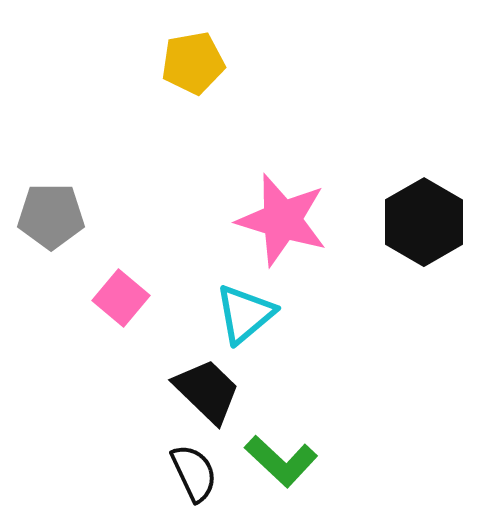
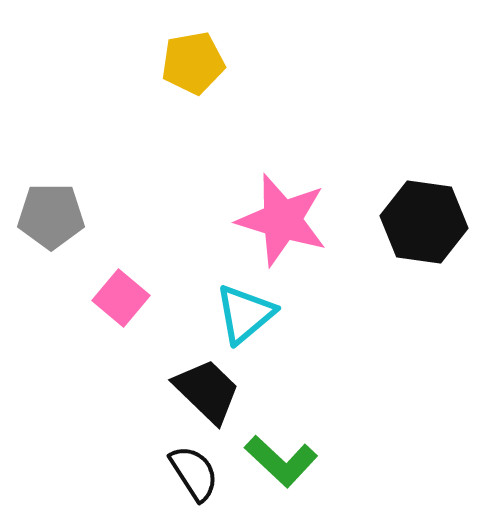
black hexagon: rotated 22 degrees counterclockwise
black semicircle: rotated 8 degrees counterclockwise
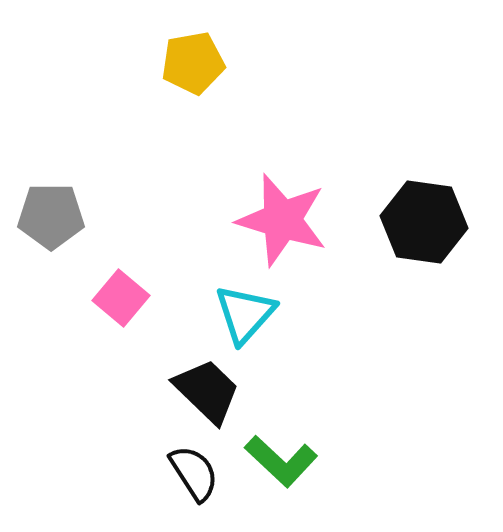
cyan triangle: rotated 8 degrees counterclockwise
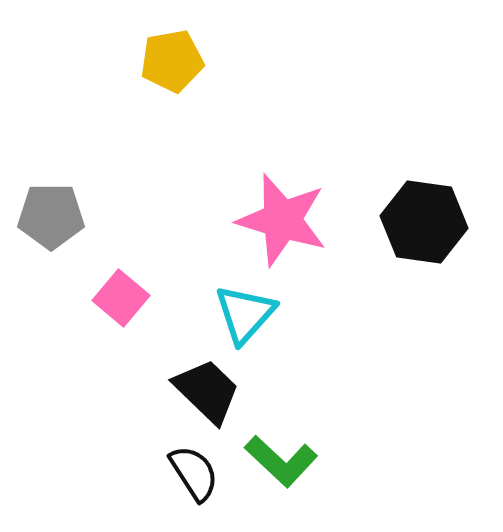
yellow pentagon: moved 21 px left, 2 px up
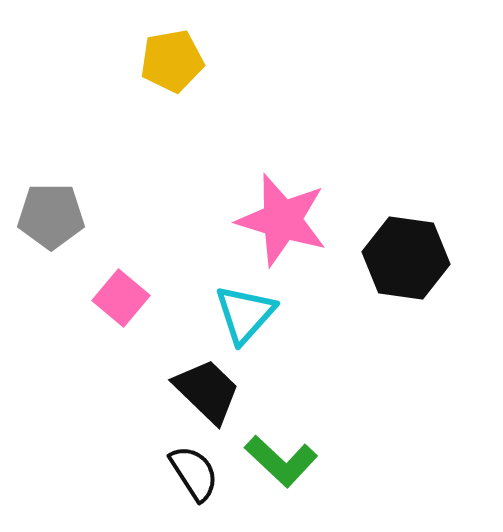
black hexagon: moved 18 px left, 36 px down
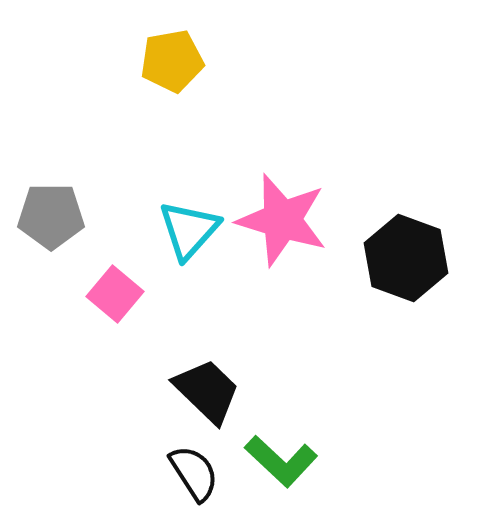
black hexagon: rotated 12 degrees clockwise
pink square: moved 6 px left, 4 px up
cyan triangle: moved 56 px left, 84 px up
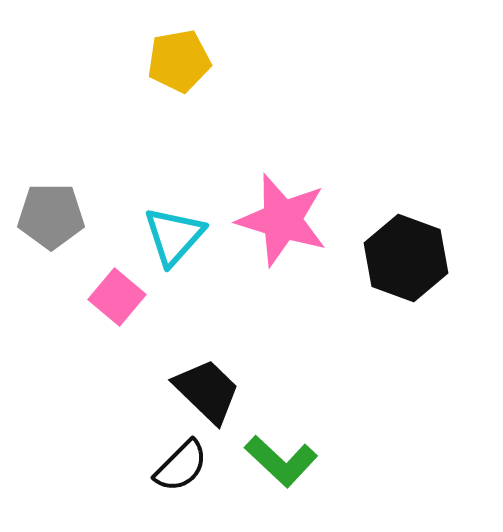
yellow pentagon: moved 7 px right
cyan triangle: moved 15 px left, 6 px down
pink square: moved 2 px right, 3 px down
black semicircle: moved 13 px left, 7 px up; rotated 78 degrees clockwise
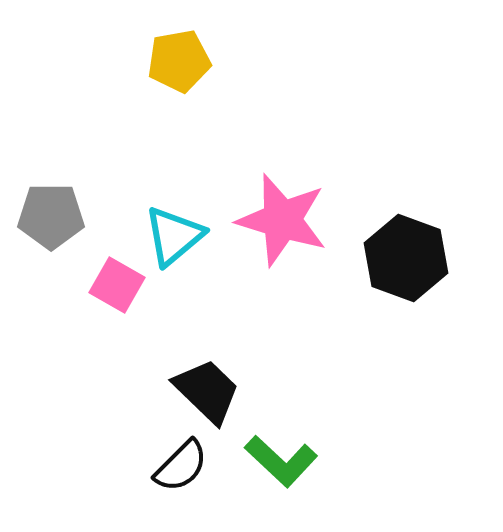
cyan triangle: rotated 8 degrees clockwise
pink square: moved 12 px up; rotated 10 degrees counterclockwise
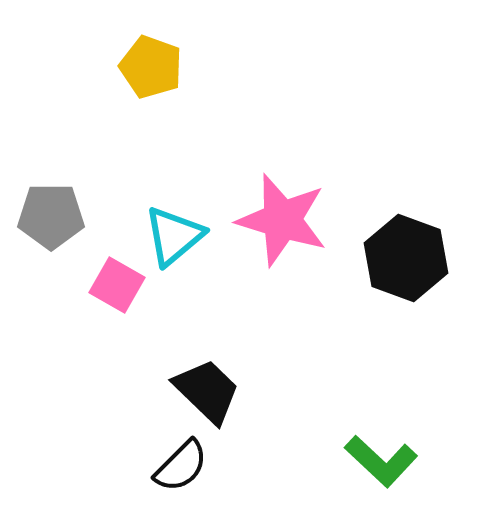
yellow pentagon: moved 28 px left, 6 px down; rotated 30 degrees clockwise
green L-shape: moved 100 px right
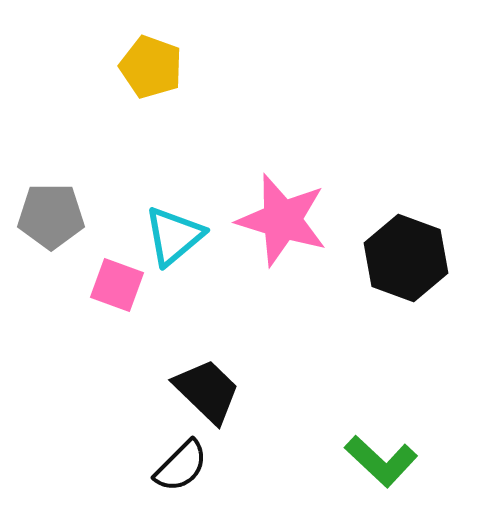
pink square: rotated 10 degrees counterclockwise
